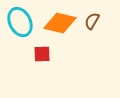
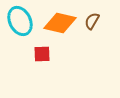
cyan ellipse: moved 1 px up
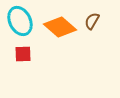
orange diamond: moved 4 px down; rotated 28 degrees clockwise
red square: moved 19 px left
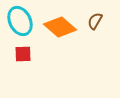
brown semicircle: moved 3 px right
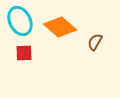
brown semicircle: moved 21 px down
red square: moved 1 px right, 1 px up
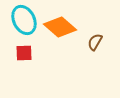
cyan ellipse: moved 4 px right, 1 px up
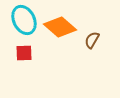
brown semicircle: moved 3 px left, 2 px up
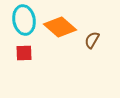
cyan ellipse: rotated 16 degrees clockwise
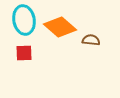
brown semicircle: moved 1 px left; rotated 66 degrees clockwise
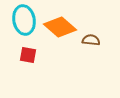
red square: moved 4 px right, 2 px down; rotated 12 degrees clockwise
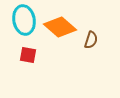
brown semicircle: rotated 102 degrees clockwise
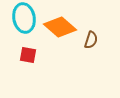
cyan ellipse: moved 2 px up
